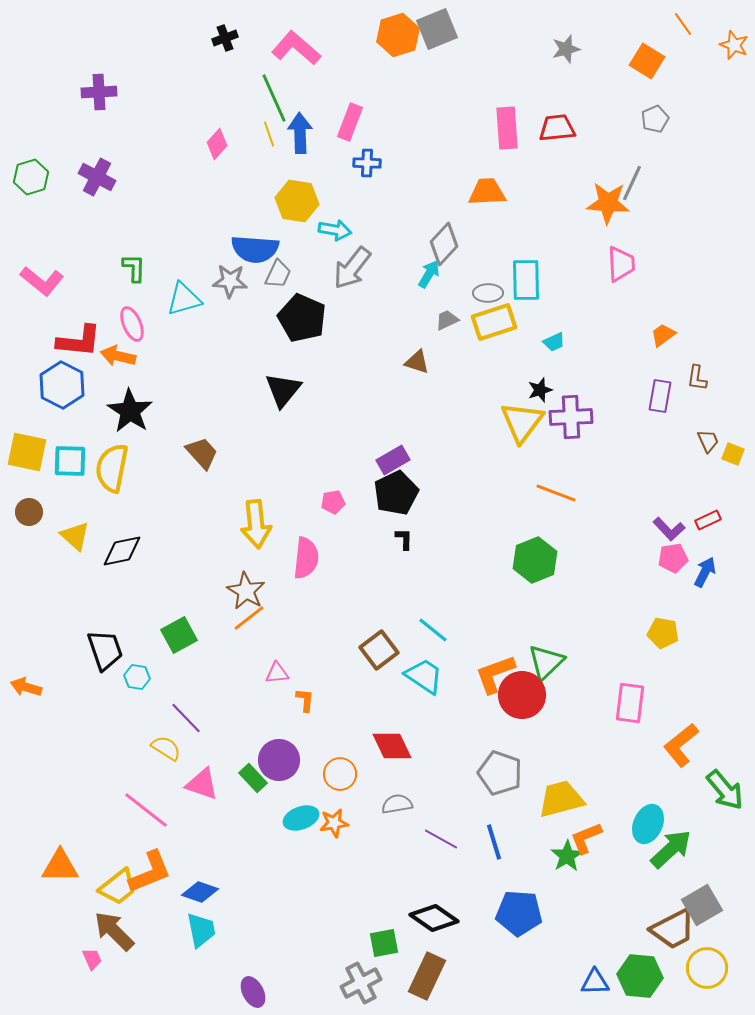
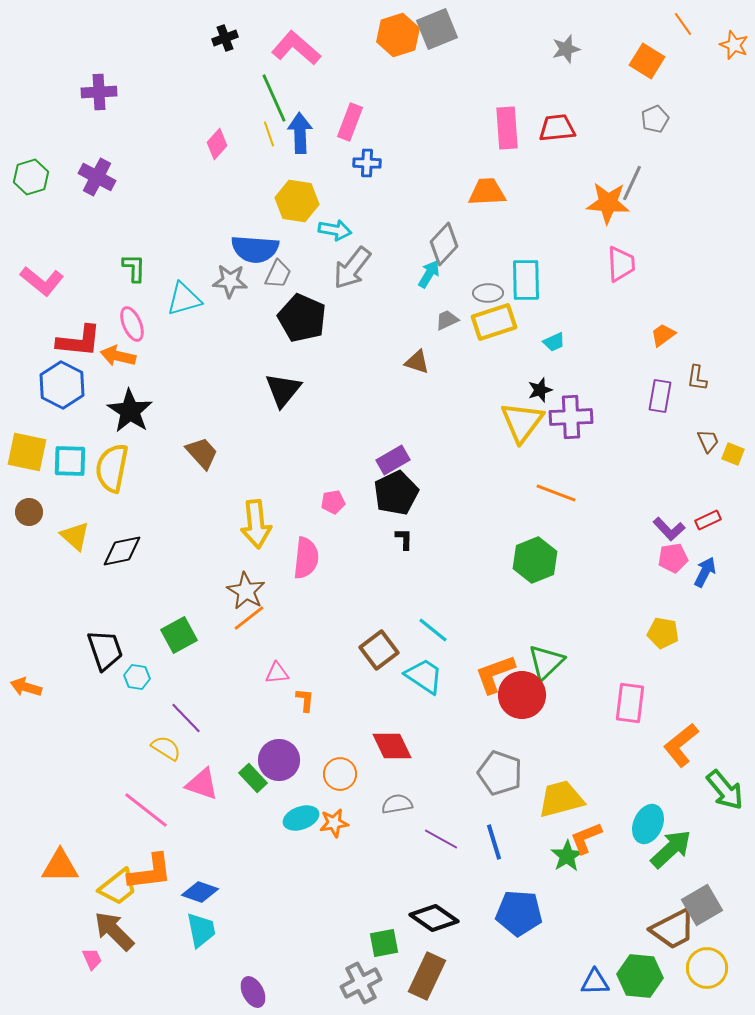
orange L-shape at (150, 872): rotated 15 degrees clockwise
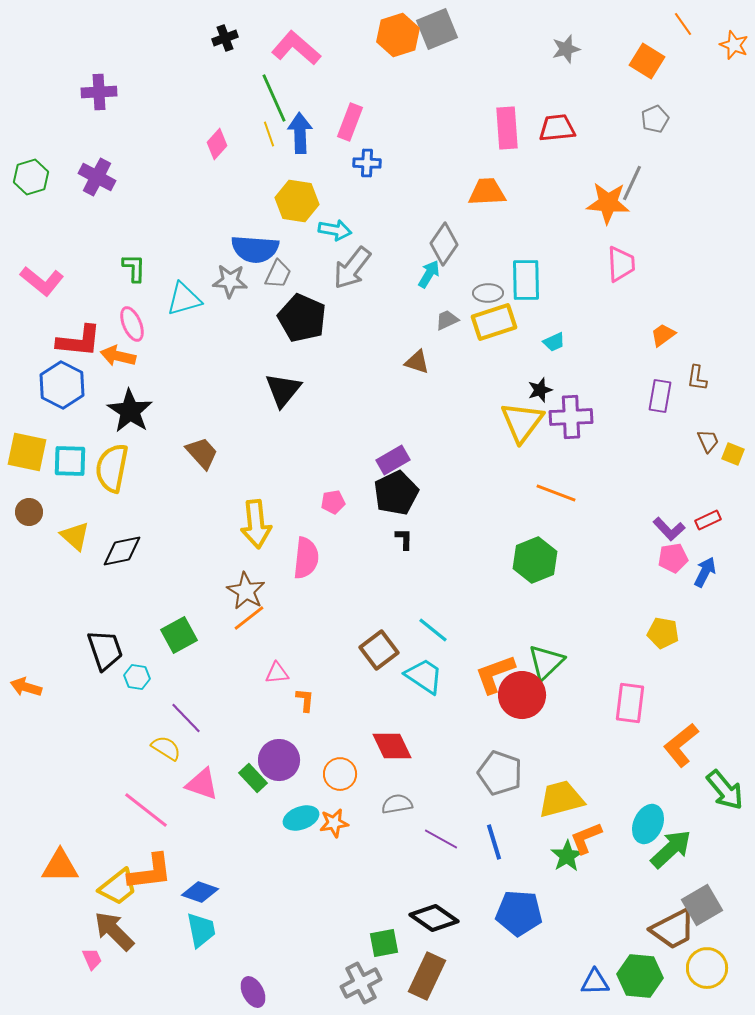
gray diamond at (444, 244): rotated 9 degrees counterclockwise
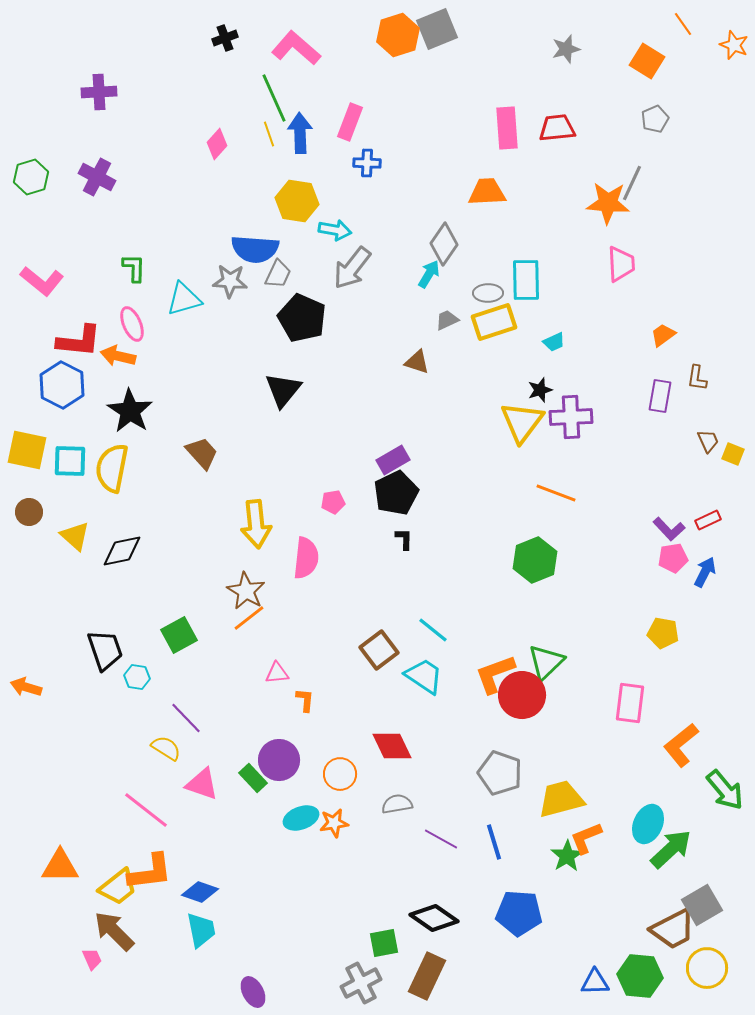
yellow square at (27, 452): moved 2 px up
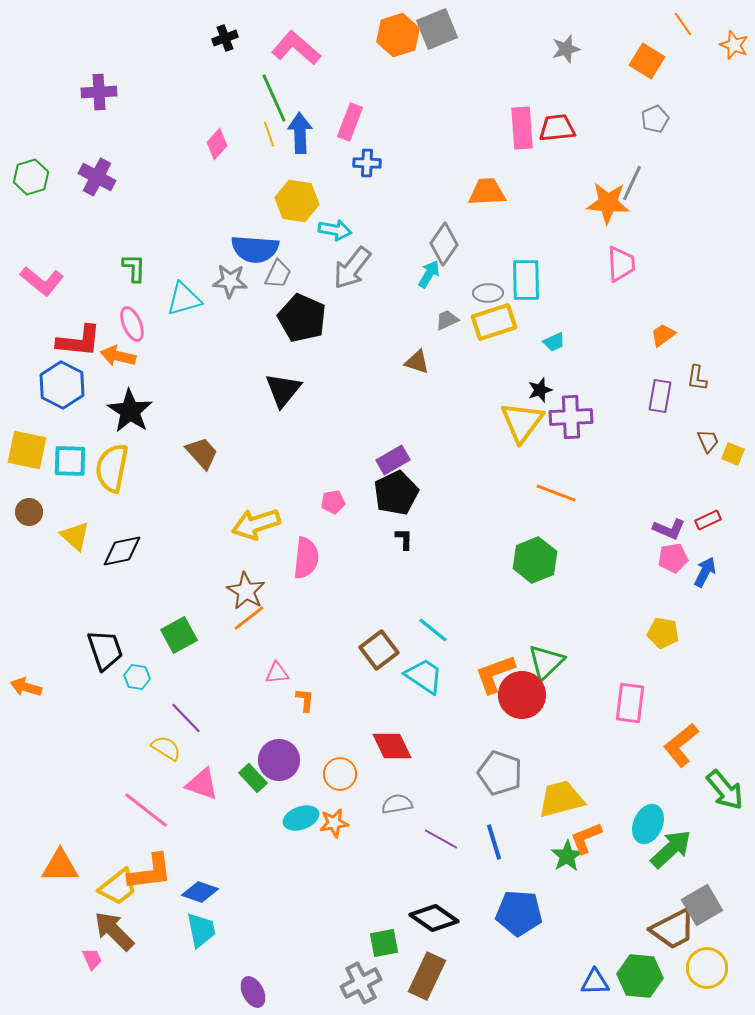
pink rectangle at (507, 128): moved 15 px right
yellow arrow at (256, 524): rotated 78 degrees clockwise
purple L-shape at (669, 529): rotated 24 degrees counterclockwise
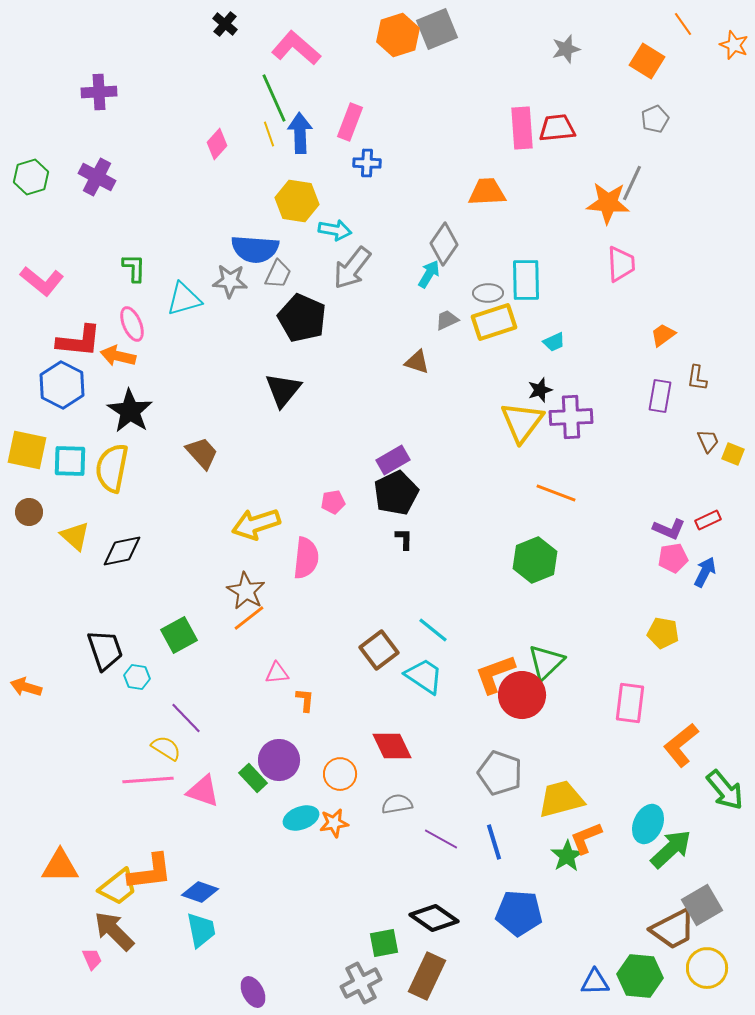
black cross at (225, 38): moved 14 px up; rotated 30 degrees counterclockwise
pink triangle at (202, 784): moved 1 px right, 7 px down
pink line at (146, 810): moved 2 px right, 30 px up; rotated 42 degrees counterclockwise
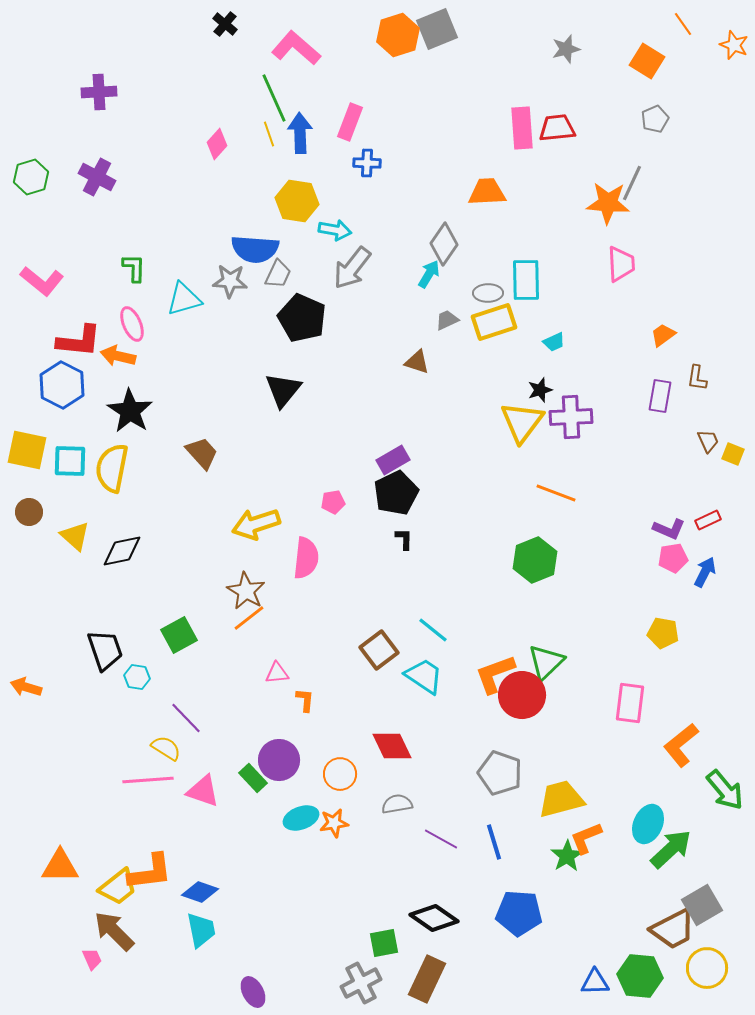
brown rectangle at (427, 976): moved 3 px down
